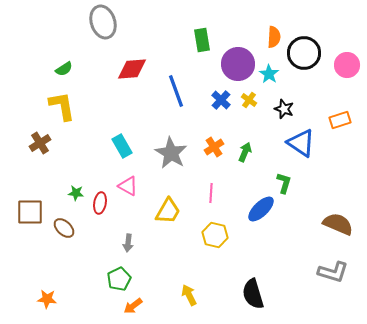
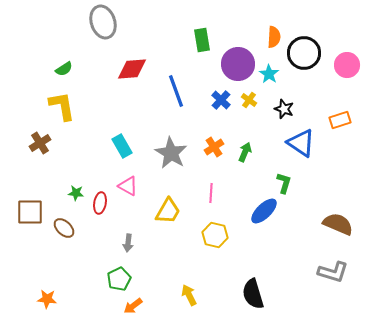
blue ellipse: moved 3 px right, 2 px down
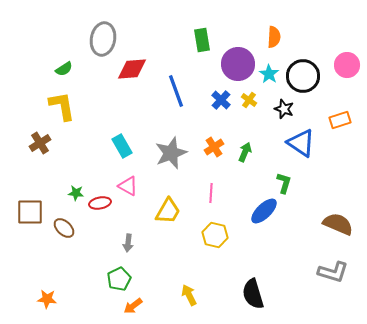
gray ellipse: moved 17 px down; rotated 28 degrees clockwise
black circle: moved 1 px left, 23 px down
gray star: rotated 20 degrees clockwise
red ellipse: rotated 70 degrees clockwise
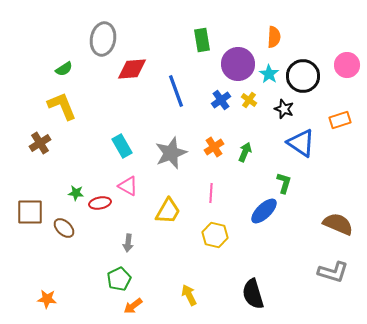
blue cross: rotated 12 degrees clockwise
yellow L-shape: rotated 12 degrees counterclockwise
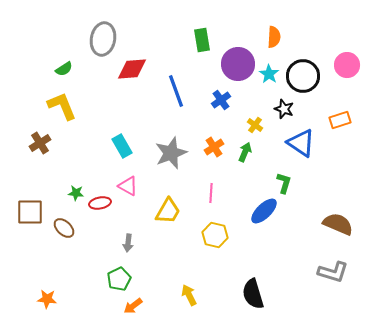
yellow cross: moved 6 px right, 25 px down
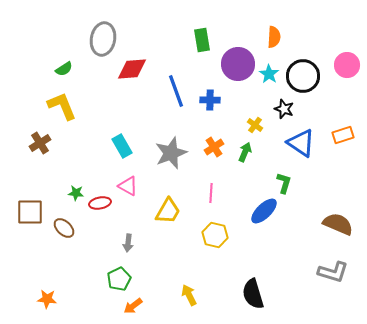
blue cross: moved 11 px left; rotated 36 degrees clockwise
orange rectangle: moved 3 px right, 15 px down
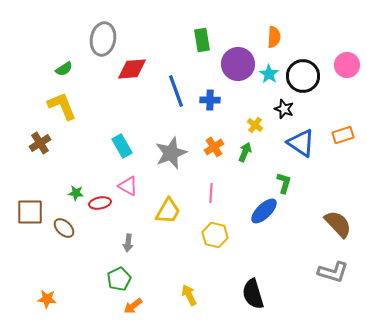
brown semicircle: rotated 24 degrees clockwise
